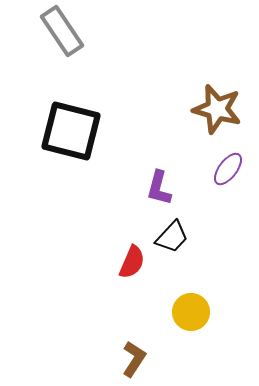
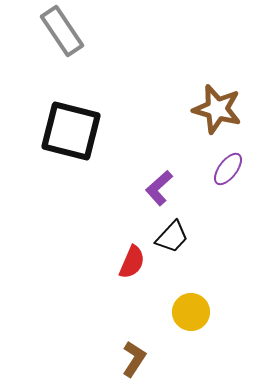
purple L-shape: rotated 33 degrees clockwise
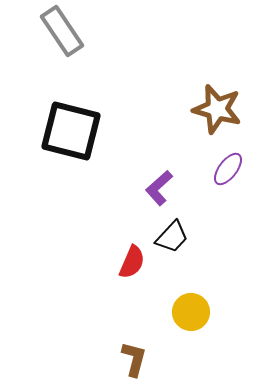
brown L-shape: rotated 18 degrees counterclockwise
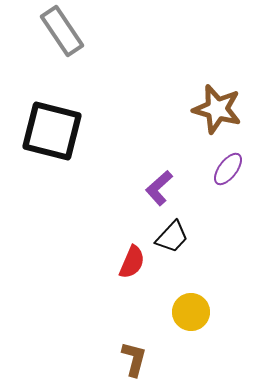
black square: moved 19 px left
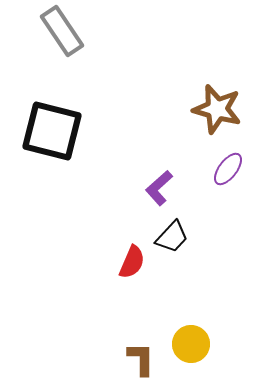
yellow circle: moved 32 px down
brown L-shape: moved 7 px right; rotated 15 degrees counterclockwise
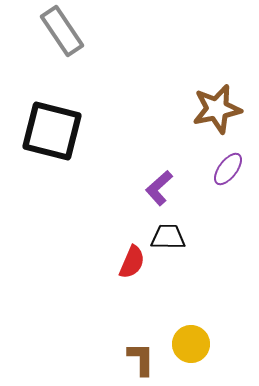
brown star: rotated 27 degrees counterclockwise
black trapezoid: moved 4 px left; rotated 132 degrees counterclockwise
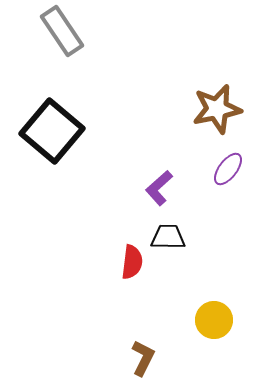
black square: rotated 26 degrees clockwise
red semicircle: rotated 16 degrees counterclockwise
yellow circle: moved 23 px right, 24 px up
brown L-shape: moved 2 px right, 1 px up; rotated 27 degrees clockwise
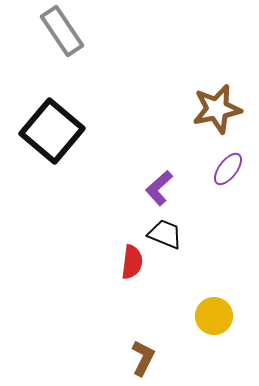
black trapezoid: moved 3 px left, 3 px up; rotated 21 degrees clockwise
yellow circle: moved 4 px up
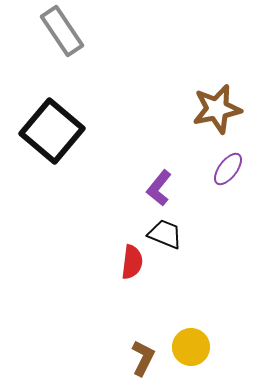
purple L-shape: rotated 9 degrees counterclockwise
yellow circle: moved 23 px left, 31 px down
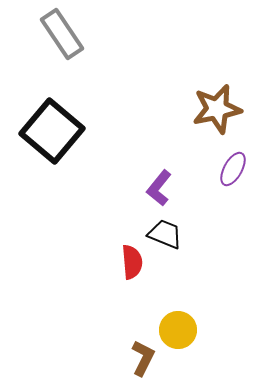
gray rectangle: moved 3 px down
purple ellipse: moved 5 px right; rotated 8 degrees counterclockwise
red semicircle: rotated 12 degrees counterclockwise
yellow circle: moved 13 px left, 17 px up
